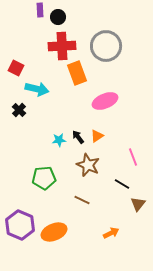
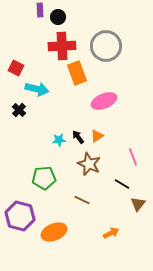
pink ellipse: moved 1 px left
brown star: moved 1 px right, 1 px up
purple hexagon: moved 9 px up; rotated 8 degrees counterclockwise
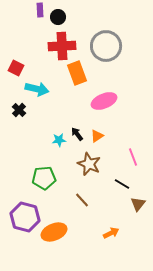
black arrow: moved 1 px left, 3 px up
brown line: rotated 21 degrees clockwise
purple hexagon: moved 5 px right, 1 px down
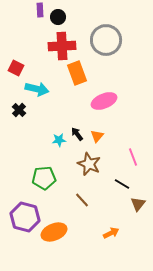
gray circle: moved 6 px up
orange triangle: rotated 16 degrees counterclockwise
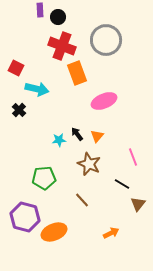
red cross: rotated 24 degrees clockwise
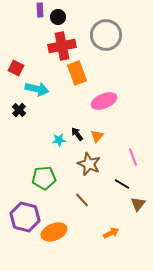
gray circle: moved 5 px up
red cross: rotated 32 degrees counterclockwise
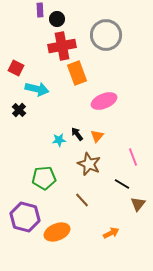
black circle: moved 1 px left, 2 px down
orange ellipse: moved 3 px right
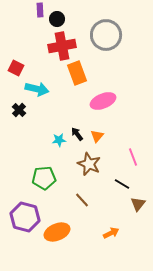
pink ellipse: moved 1 px left
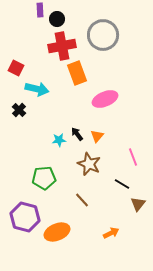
gray circle: moved 3 px left
pink ellipse: moved 2 px right, 2 px up
